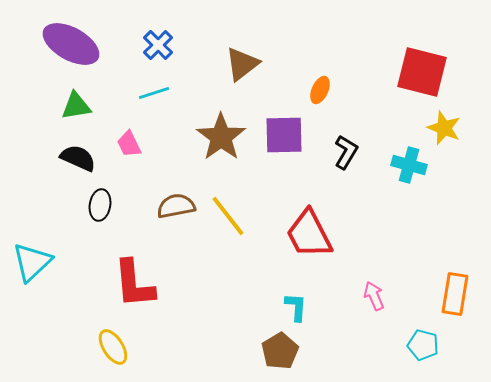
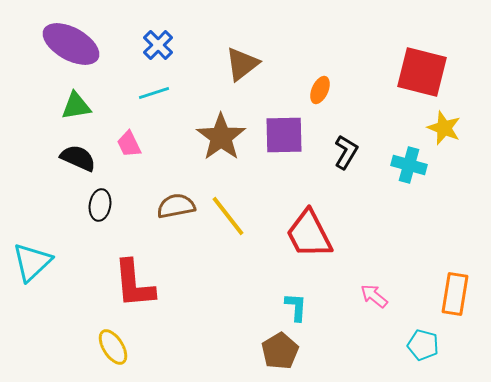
pink arrow: rotated 28 degrees counterclockwise
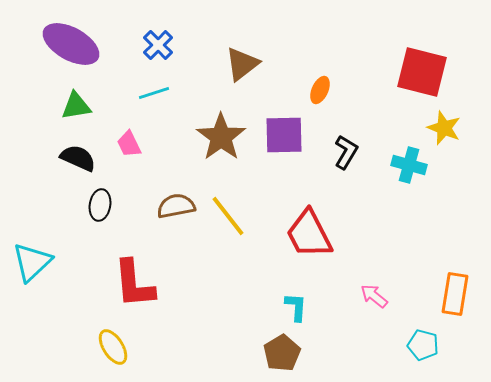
brown pentagon: moved 2 px right, 2 px down
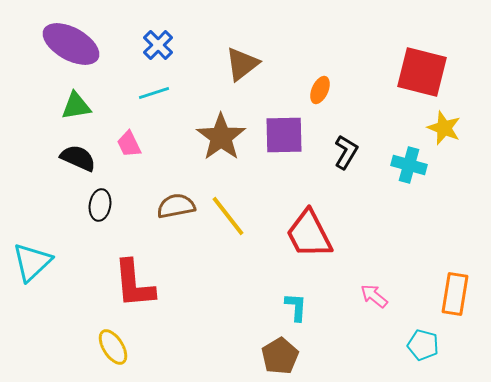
brown pentagon: moved 2 px left, 3 px down
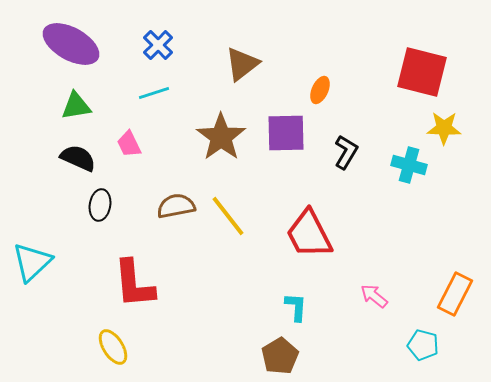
yellow star: rotated 20 degrees counterclockwise
purple square: moved 2 px right, 2 px up
orange rectangle: rotated 18 degrees clockwise
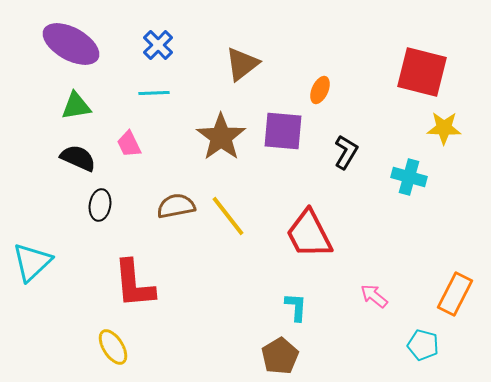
cyan line: rotated 16 degrees clockwise
purple square: moved 3 px left, 2 px up; rotated 6 degrees clockwise
cyan cross: moved 12 px down
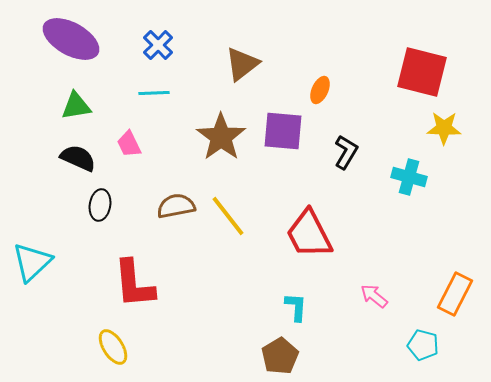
purple ellipse: moved 5 px up
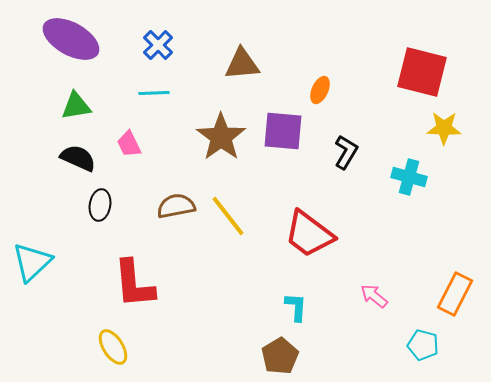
brown triangle: rotated 33 degrees clockwise
red trapezoid: rotated 26 degrees counterclockwise
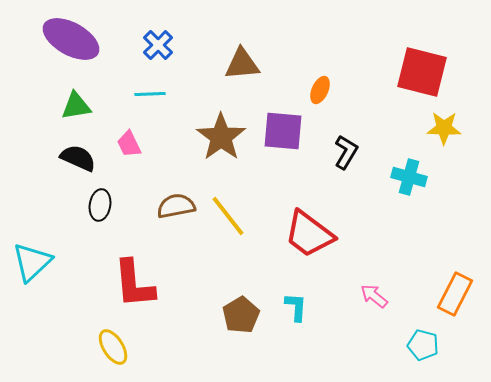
cyan line: moved 4 px left, 1 px down
brown pentagon: moved 39 px left, 41 px up
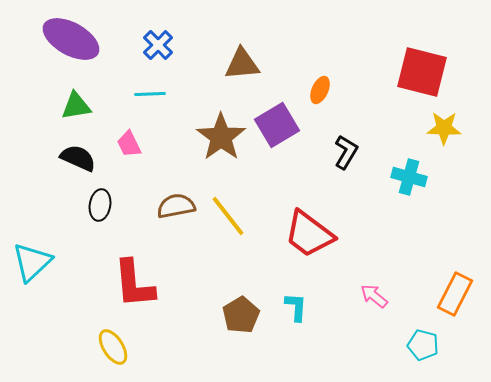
purple square: moved 6 px left, 6 px up; rotated 36 degrees counterclockwise
